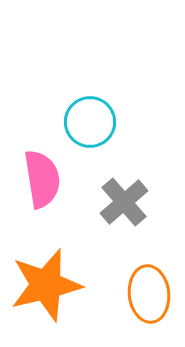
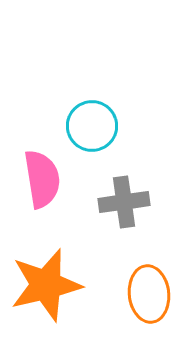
cyan circle: moved 2 px right, 4 px down
gray cross: rotated 33 degrees clockwise
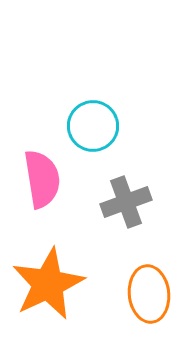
cyan circle: moved 1 px right
gray cross: moved 2 px right; rotated 12 degrees counterclockwise
orange star: moved 2 px right, 1 px up; rotated 12 degrees counterclockwise
